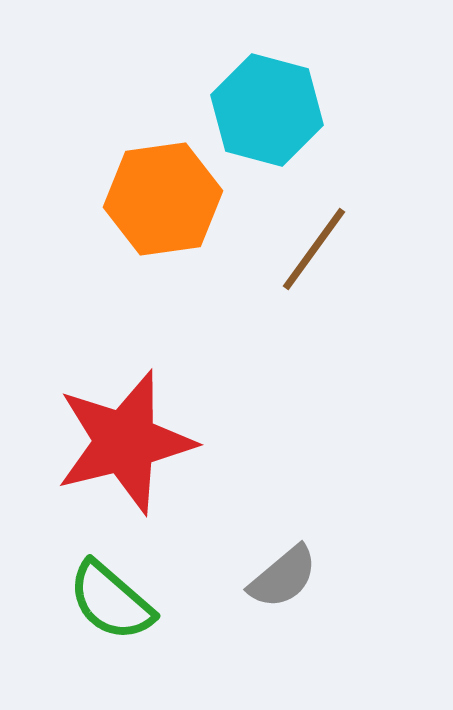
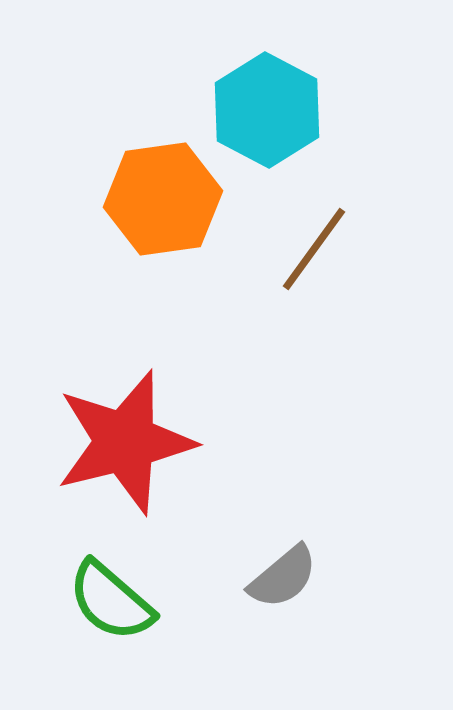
cyan hexagon: rotated 13 degrees clockwise
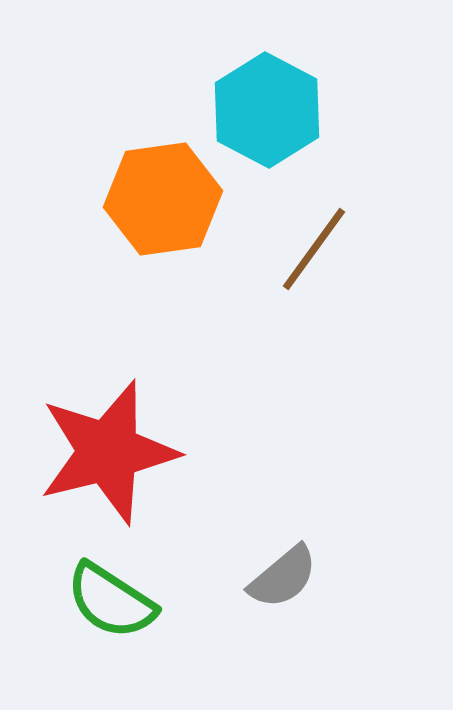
red star: moved 17 px left, 10 px down
green semicircle: rotated 8 degrees counterclockwise
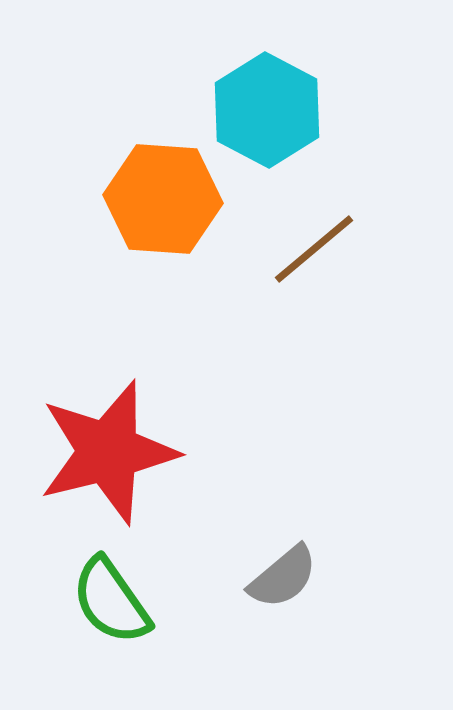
orange hexagon: rotated 12 degrees clockwise
brown line: rotated 14 degrees clockwise
green semicircle: rotated 22 degrees clockwise
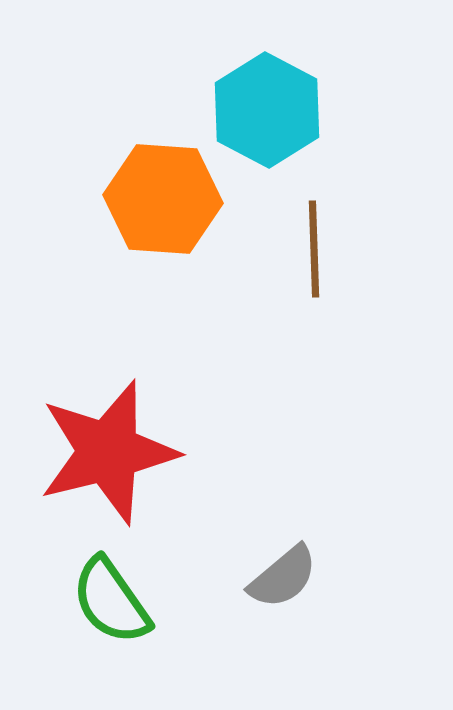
brown line: rotated 52 degrees counterclockwise
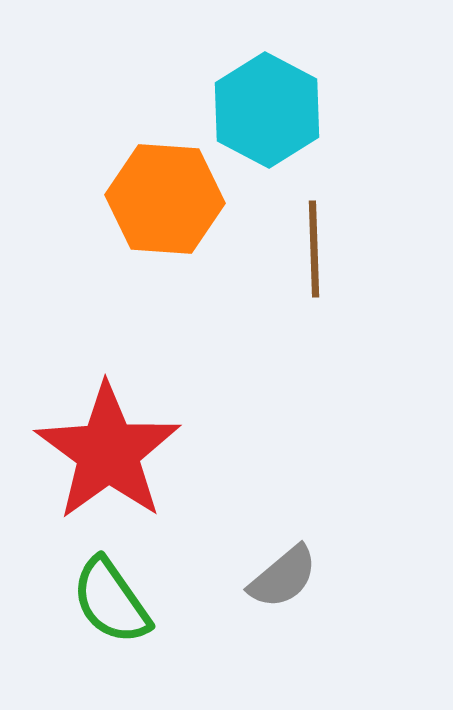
orange hexagon: moved 2 px right
red star: rotated 22 degrees counterclockwise
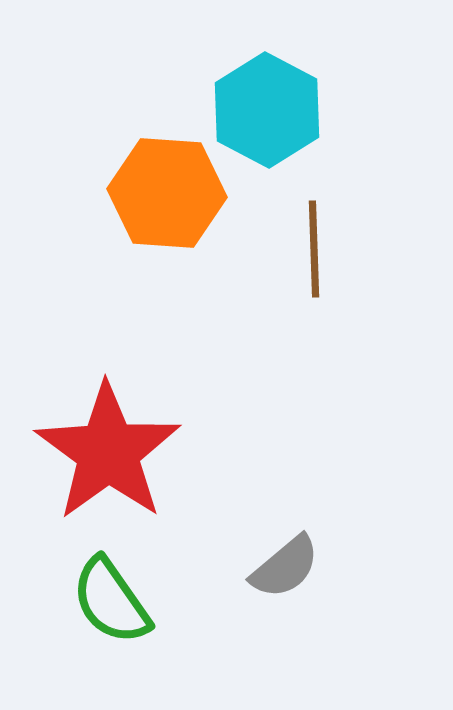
orange hexagon: moved 2 px right, 6 px up
gray semicircle: moved 2 px right, 10 px up
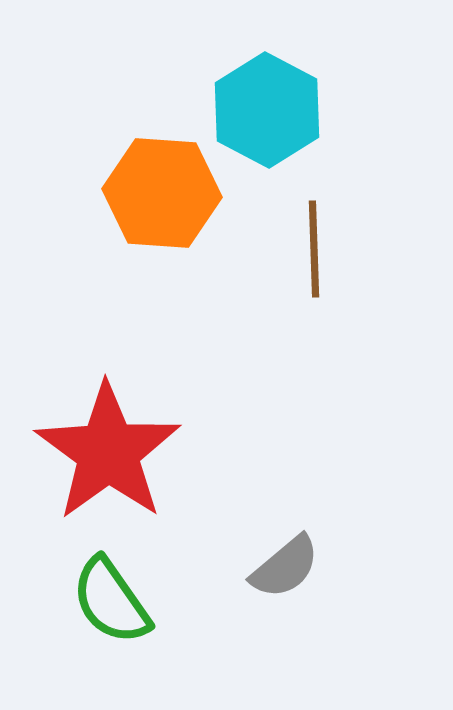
orange hexagon: moved 5 px left
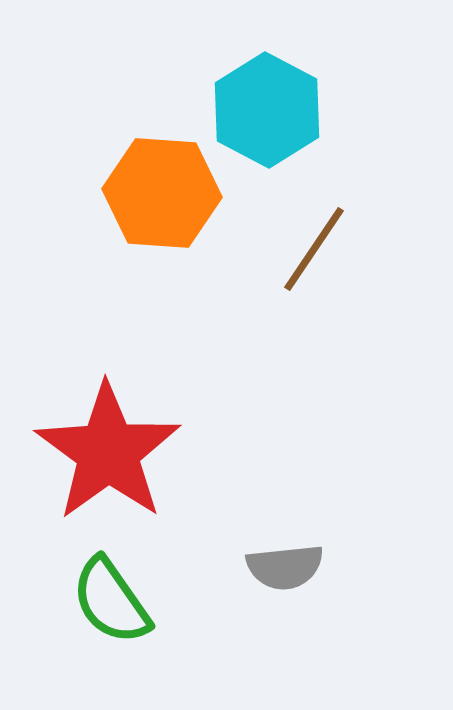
brown line: rotated 36 degrees clockwise
gray semicircle: rotated 34 degrees clockwise
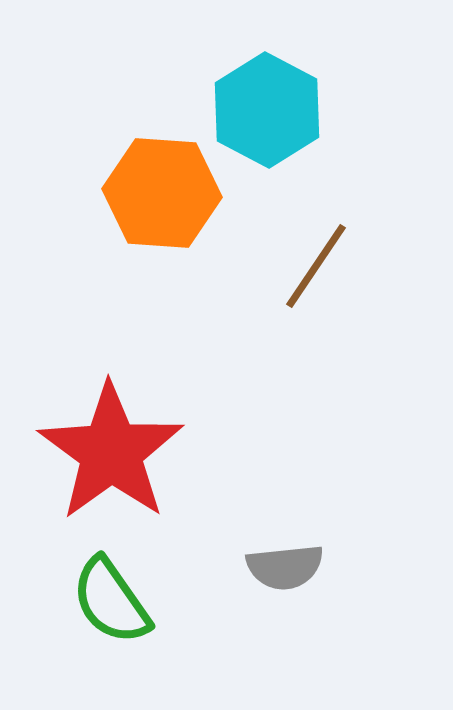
brown line: moved 2 px right, 17 px down
red star: moved 3 px right
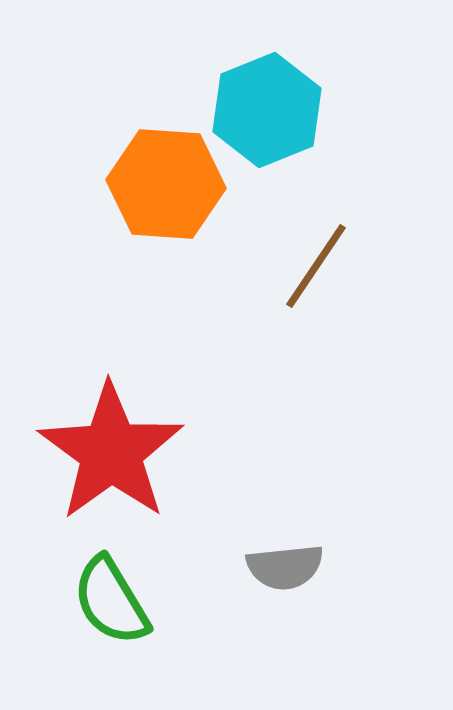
cyan hexagon: rotated 10 degrees clockwise
orange hexagon: moved 4 px right, 9 px up
green semicircle: rotated 4 degrees clockwise
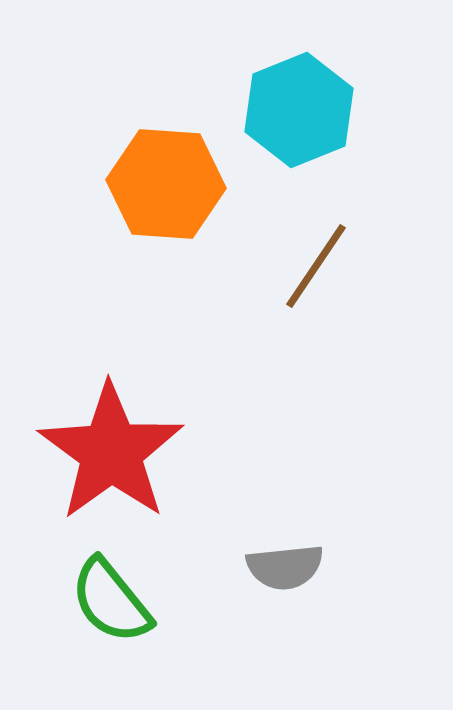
cyan hexagon: moved 32 px right
green semicircle: rotated 8 degrees counterclockwise
